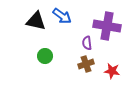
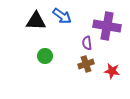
black triangle: rotated 10 degrees counterclockwise
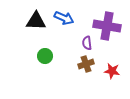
blue arrow: moved 2 px right, 2 px down; rotated 12 degrees counterclockwise
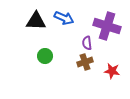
purple cross: rotated 8 degrees clockwise
brown cross: moved 1 px left, 2 px up
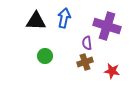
blue arrow: rotated 102 degrees counterclockwise
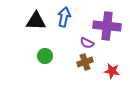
blue arrow: moved 1 px up
purple cross: rotated 12 degrees counterclockwise
purple semicircle: rotated 56 degrees counterclockwise
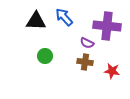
blue arrow: rotated 54 degrees counterclockwise
brown cross: rotated 28 degrees clockwise
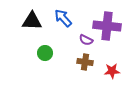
blue arrow: moved 1 px left, 1 px down
black triangle: moved 4 px left
purple semicircle: moved 1 px left, 3 px up
green circle: moved 3 px up
red star: rotated 14 degrees counterclockwise
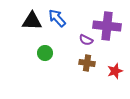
blue arrow: moved 6 px left
brown cross: moved 2 px right, 1 px down
red star: moved 3 px right; rotated 14 degrees counterclockwise
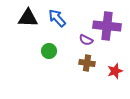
black triangle: moved 4 px left, 3 px up
green circle: moved 4 px right, 2 px up
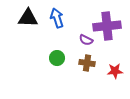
blue arrow: rotated 24 degrees clockwise
purple cross: rotated 12 degrees counterclockwise
green circle: moved 8 px right, 7 px down
red star: rotated 14 degrees clockwise
